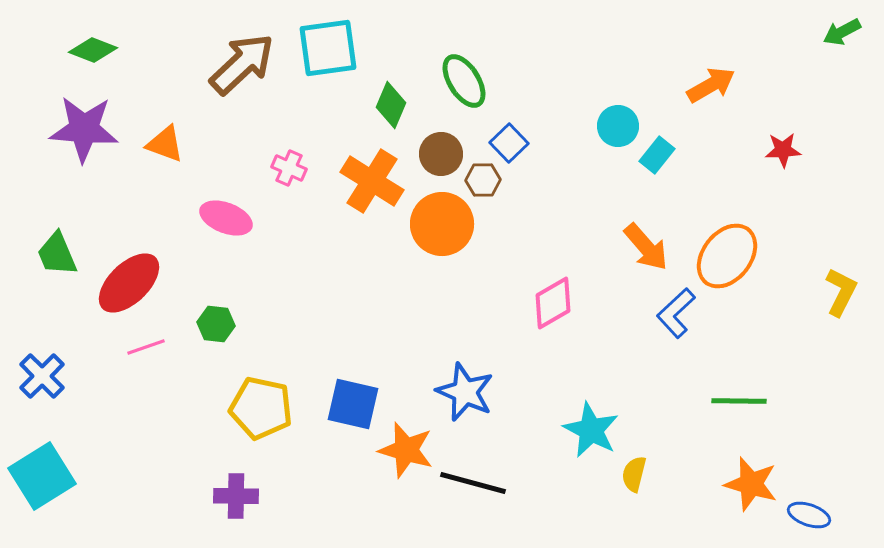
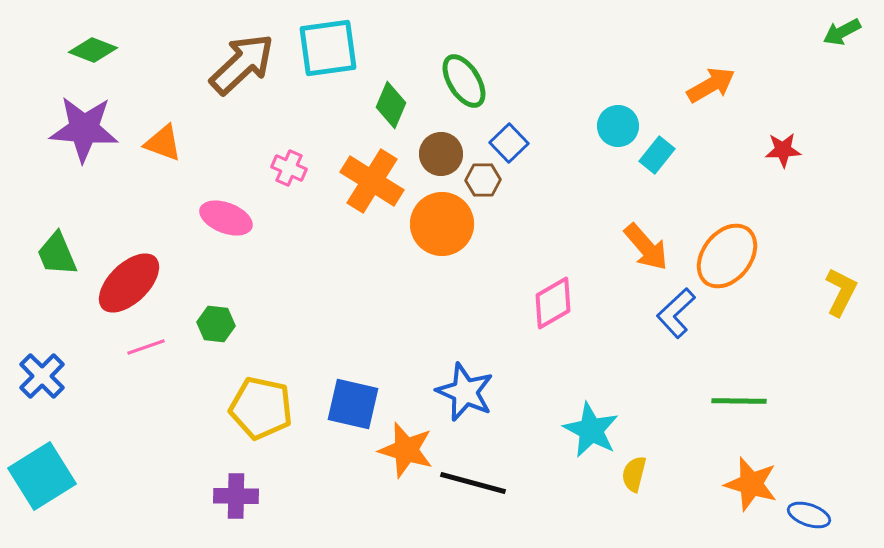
orange triangle at (165, 144): moved 2 px left, 1 px up
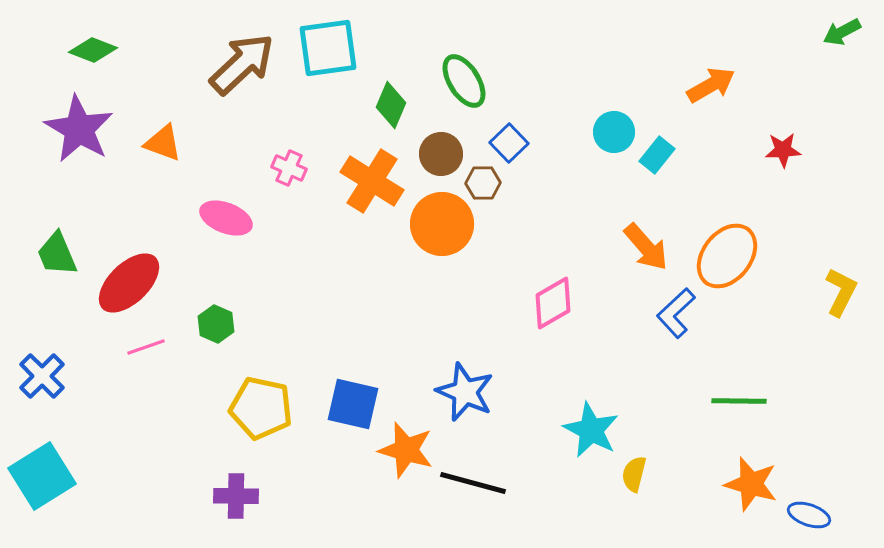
cyan circle at (618, 126): moved 4 px left, 6 px down
purple star at (84, 129): moved 5 px left; rotated 26 degrees clockwise
brown hexagon at (483, 180): moved 3 px down
green hexagon at (216, 324): rotated 18 degrees clockwise
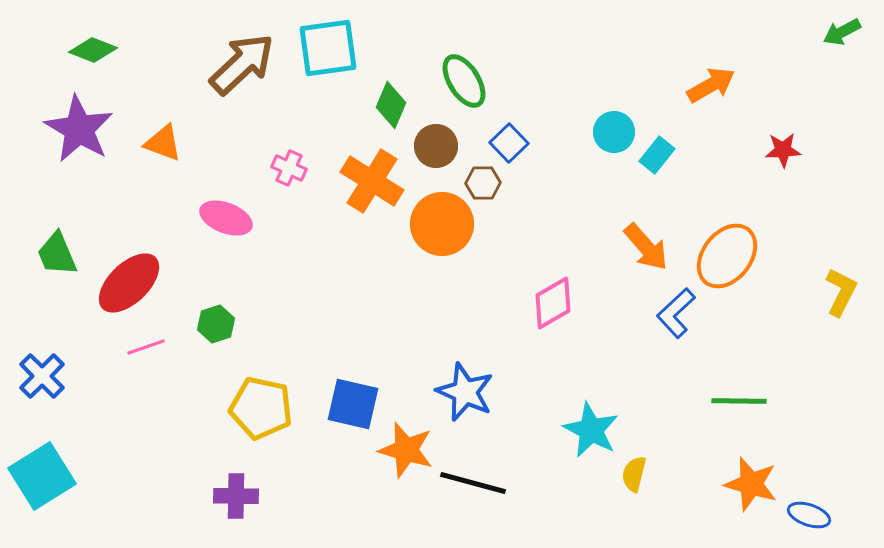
brown circle at (441, 154): moved 5 px left, 8 px up
green hexagon at (216, 324): rotated 18 degrees clockwise
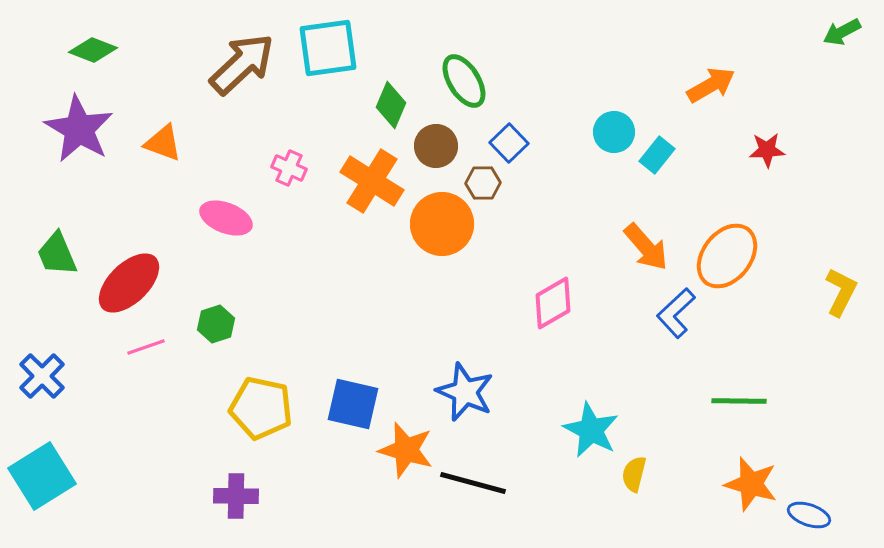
red star at (783, 150): moved 16 px left
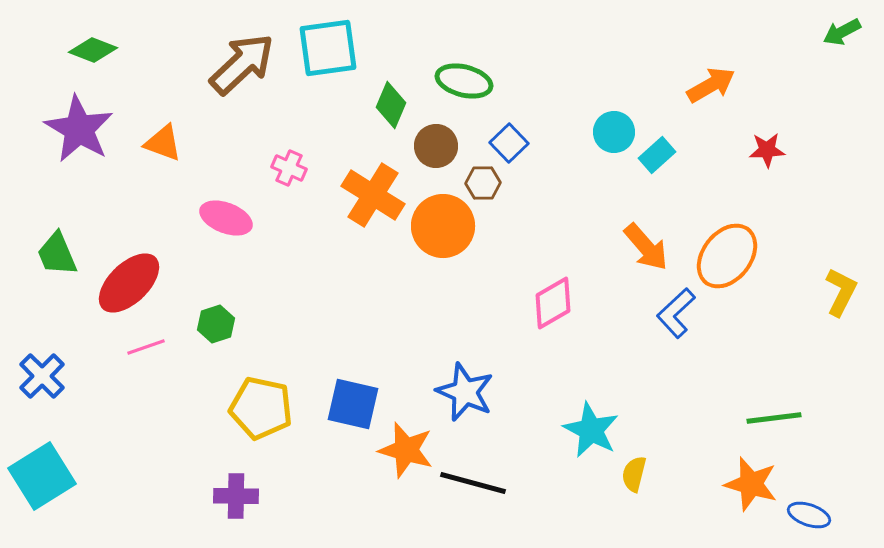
green ellipse at (464, 81): rotated 44 degrees counterclockwise
cyan rectangle at (657, 155): rotated 9 degrees clockwise
orange cross at (372, 181): moved 1 px right, 14 px down
orange circle at (442, 224): moved 1 px right, 2 px down
green line at (739, 401): moved 35 px right, 17 px down; rotated 8 degrees counterclockwise
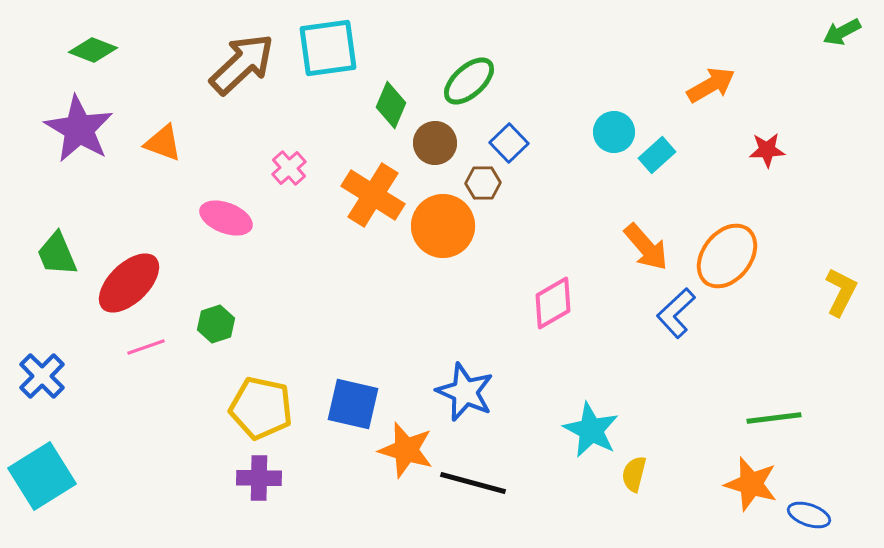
green ellipse at (464, 81): moved 5 px right; rotated 56 degrees counterclockwise
brown circle at (436, 146): moved 1 px left, 3 px up
pink cross at (289, 168): rotated 24 degrees clockwise
purple cross at (236, 496): moved 23 px right, 18 px up
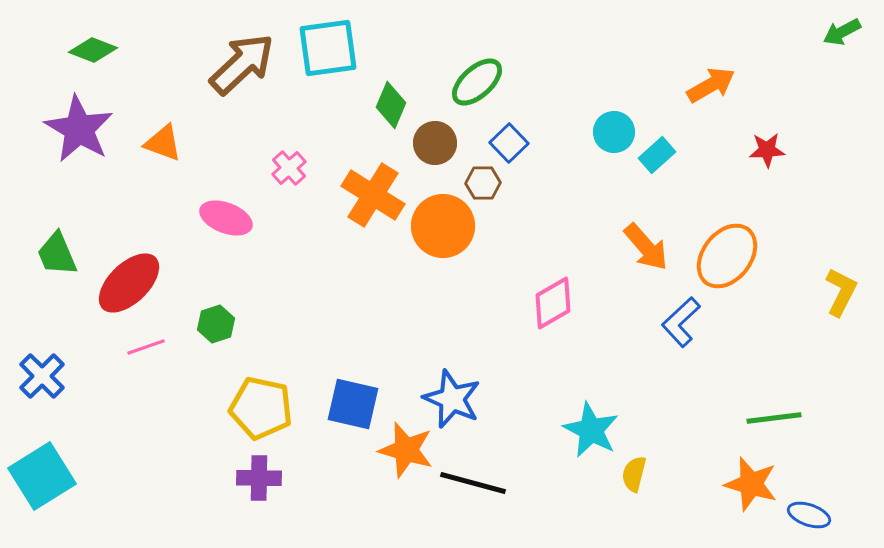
green ellipse at (469, 81): moved 8 px right, 1 px down
blue L-shape at (676, 313): moved 5 px right, 9 px down
blue star at (465, 392): moved 13 px left, 7 px down
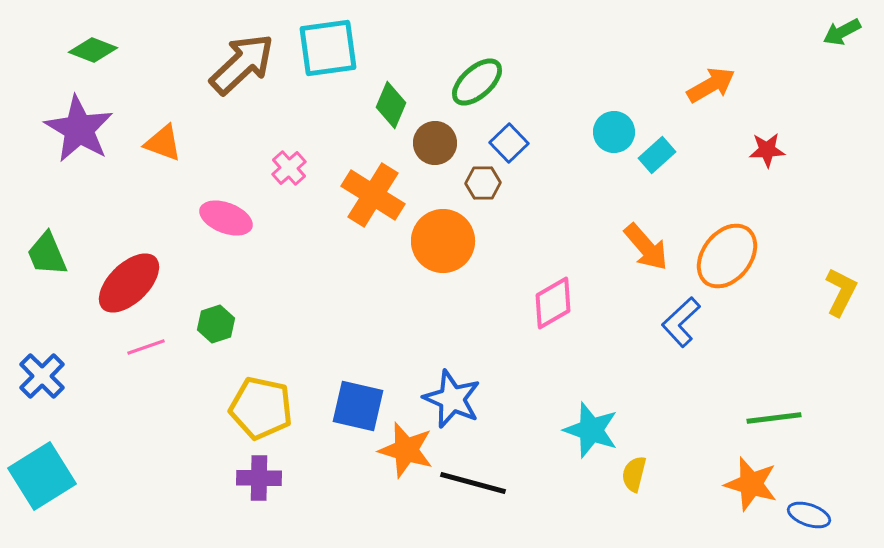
orange circle at (443, 226): moved 15 px down
green trapezoid at (57, 254): moved 10 px left
blue square at (353, 404): moved 5 px right, 2 px down
cyan star at (591, 430): rotated 8 degrees counterclockwise
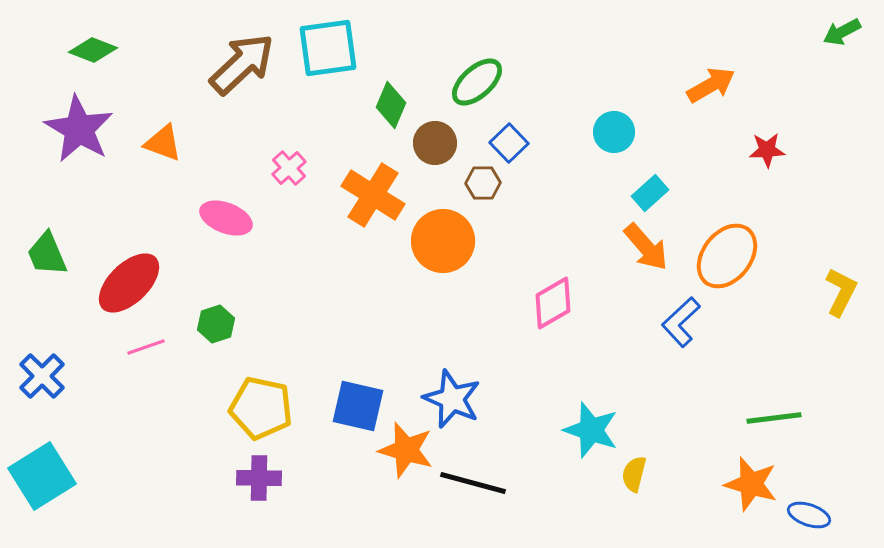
cyan rectangle at (657, 155): moved 7 px left, 38 px down
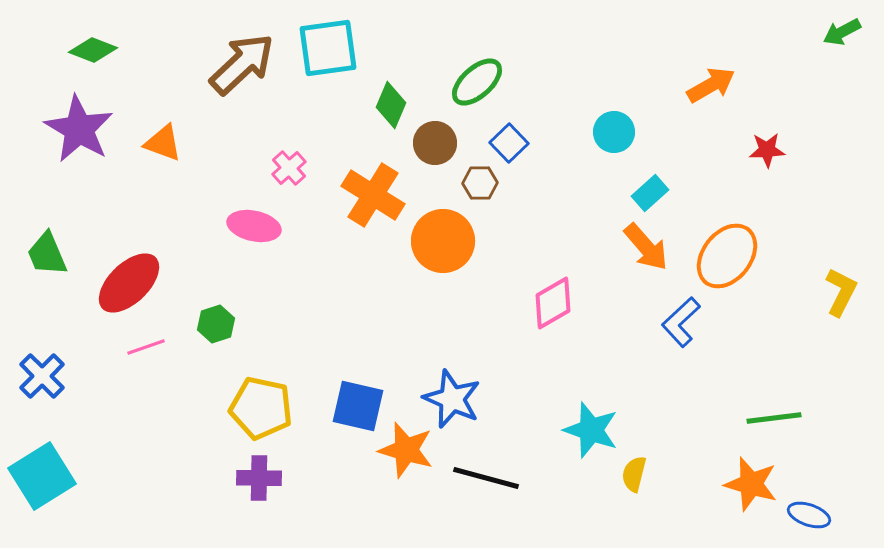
brown hexagon at (483, 183): moved 3 px left
pink ellipse at (226, 218): moved 28 px right, 8 px down; rotated 9 degrees counterclockwise
black line at (473, 483): moved 13 px right, 5 px up
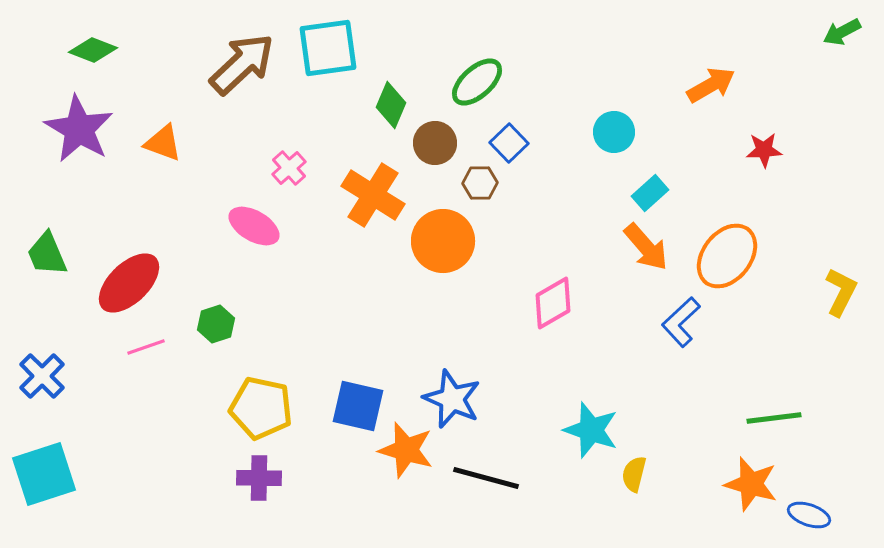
red star at (767, 150): moved 3 px left
pink ellipse at (254, 226): rotated 18 degrees clockwise
cyan square at (42, 476): moved 2 px right, 2 px up; rotated 14 degrees clockwise
